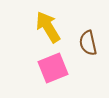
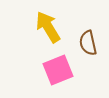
pink square: moved 5 px right, 2 px down
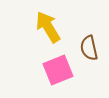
brown semicircle: moved 1 px right, 5 px down
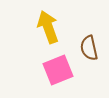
yellow arrow: rotated 12 degrees clockwise
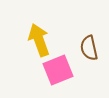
yellow arrow: moved 9 px left, 13 px down
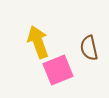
yellow arrow: moved 1 px left, 2 px down
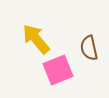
yellow arrow: moved 2 px left, 3 px up; rotated 20 degrees counterclockwise
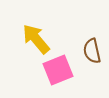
brown semicircle: moved 3 px right, 3 px down
